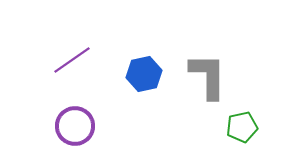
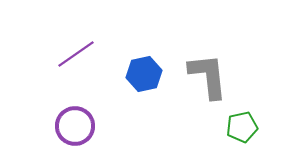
purple line: moved 4 px right, 6 px up
gray L-shape: rotated 6 degrees counterclockwise
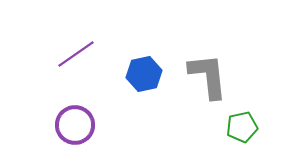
purple circle: moved 1 px up
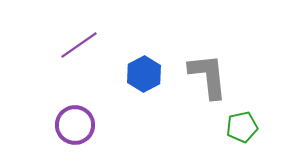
purple line: moved 3 px right, 9 px up
blue hexagon: rotated 16 degrees counterclockwise
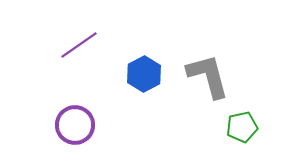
gray L-shape: rotated 9 degrees counterclockwise
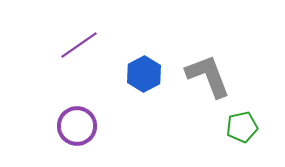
gray L-shape: rotated 6 degrees counterclockwise
purple circle: moved 2 px right, 1 px down
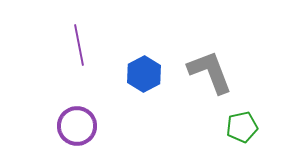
purple line: rotated 66 degrees counterclockwise
gray L-shape: moved 2 px right, 4 px up
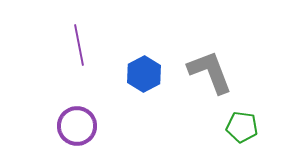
green pentagon: rotated 20 degrees clockwise
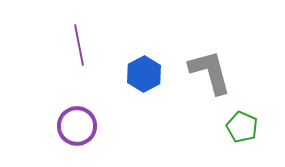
gray L-shape: rotated 6 degrees clockwise
green pentagon: rotated 16 degrees clockwise
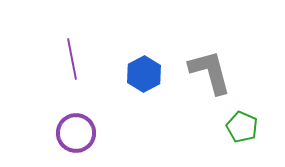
purple line: moved 7 px left, 14 px down
purple circle: moved 1 px left, 7 px down
